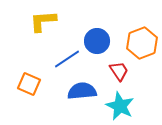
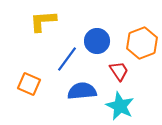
blue line: rotated 20 degrees counterclockwise
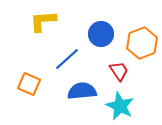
blue circle: moved 4 px right, 7 px up
blue line: rotated 12 degrees clockwise
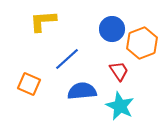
blue circle: moved 11 px right, 5 px up
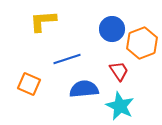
blue line: rotated 24 degrees clockwise
blue semicircle: moved 2 px right, 2 px up
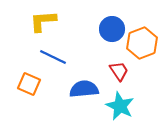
blue line: moved 14 px left, 2 px up; rotated 44 degrees clockwise
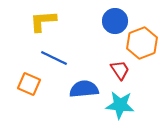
blue circle: moved 3 px right, 8 px up
blue line: moved 1 px right, 1 px down
red trapezoid: moved 1 px right, 1 px up
cyan star: moved 1 px up; rotated 20 degrees counterclockwise
